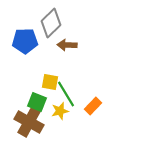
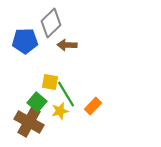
green square: rotated 18 degrees clockwise
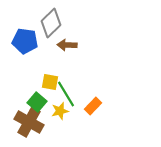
blue pentagon: rotated 10 degrees clockwise
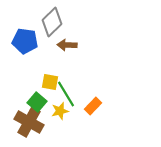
gray diamond: moved 1 px right, 1 px up
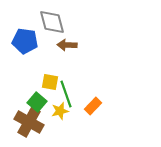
gray diamond: rotated 60 degrees counterclockwise
green line: rotated 12 degrees clockwise
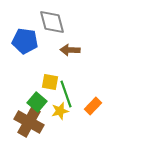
brown arrow: moved 3 px right, 5 px down
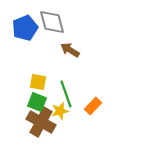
blue pentagon: moved 13 px up; rotated 30 degrees counterclockwise
brown arrow: rotated 30 degrees clockwise
yellow square: moved 12 px left
green square: rotated 18 degrees counterclockwise
brown cross: moved 12 px right
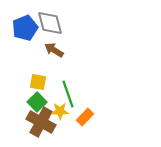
gray diamond: moved 2 px left, 1 px down
brown arrow: moved 16 px left
green line: moved 2 px right
green square: rotated 24 degrees clockwise
orange rectangle: moved 8 px left, 11 px down
yellow star: rotated 12 degrees clockwise
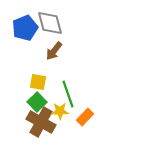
brown arrow: moved 1 px down; rotated 84 degrees counterclockwise
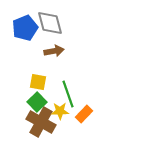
brown arrow: rotated 138 degrees counterclockwise
orange rectangle: moved 1 px left, 3 px up
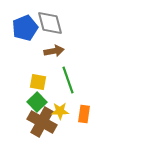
green line: moved 14 px up
orange rectangle: rotated 36 degrees counterclockwise
brown cross: moved 1 px right
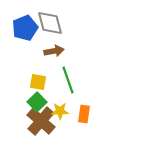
brown cross: moved 1 px left, 1 px up; rotated 12 degrees clockwise
